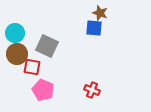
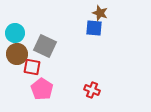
gray square: moved 2 px left
pink pentagon: moved 1 px left, 1 px up; rotated 10 degrees clockwise
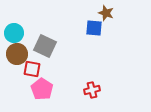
brown star: moved 6 px right
cyan circle: moved 1 px left
red square: moved 2 px down
red cross: rotated 35 degrees counterclockwise
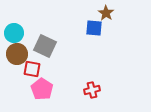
brown star: rotated 14 degrees clockwise
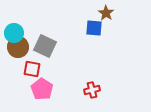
brown circle: moved 1 px right, 7 px up
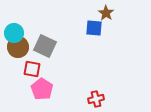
red cross: moved 4 px right, 9 px down
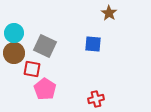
brown star: moved 3 px right
blue square: moved 1 px left, 16 px down
brown circle: moved 4 px left, 6 px down
pink pentagon: moved 3 px right
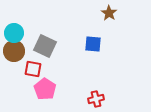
brown circle: moved 2 px up
red square: moved 1 px right
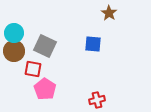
red cross: moved 1 px right, 1 px down
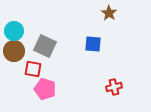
cyan circle: moved 2 px up
pink pentagon: rotated 15 degrees counterclockwise
red cross: moved 17 px right, 13 px up
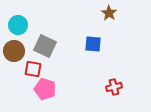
cyan circle: moved 4 px right, 6 px up
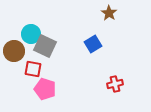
cyan circle: moved 13 px right, 9 px down
blue square: rotated 36 degrees counterclockwise
red cross: moved 1 px right, 3 px up
